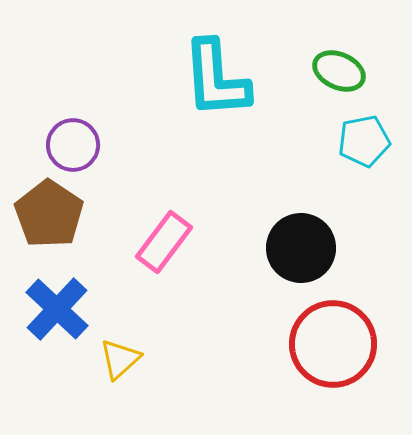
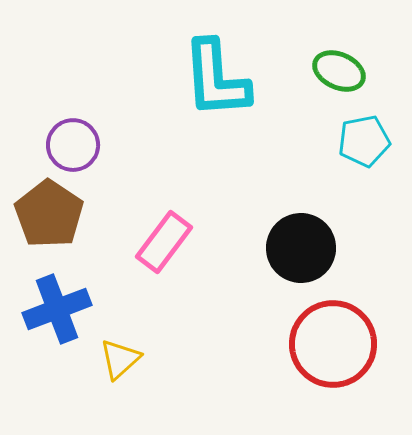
blue cross: rotated 26 degrees clockwise
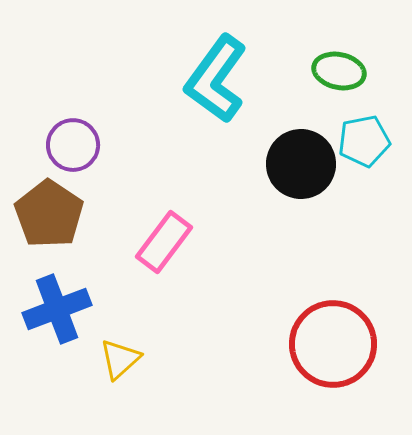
green ellipse: rotated 12 degrees counterclockwise
cyan L-shape: rotated 40 degrees clockwise
black circle: moved 84 px up
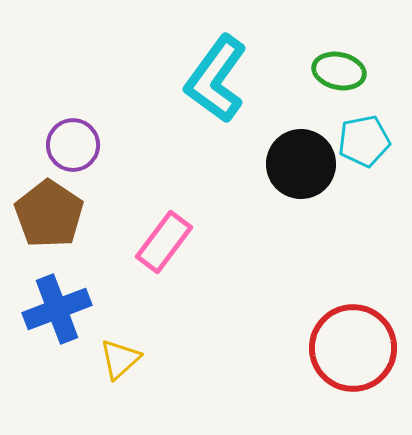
red circle: moved 20 px right, 4 px down
